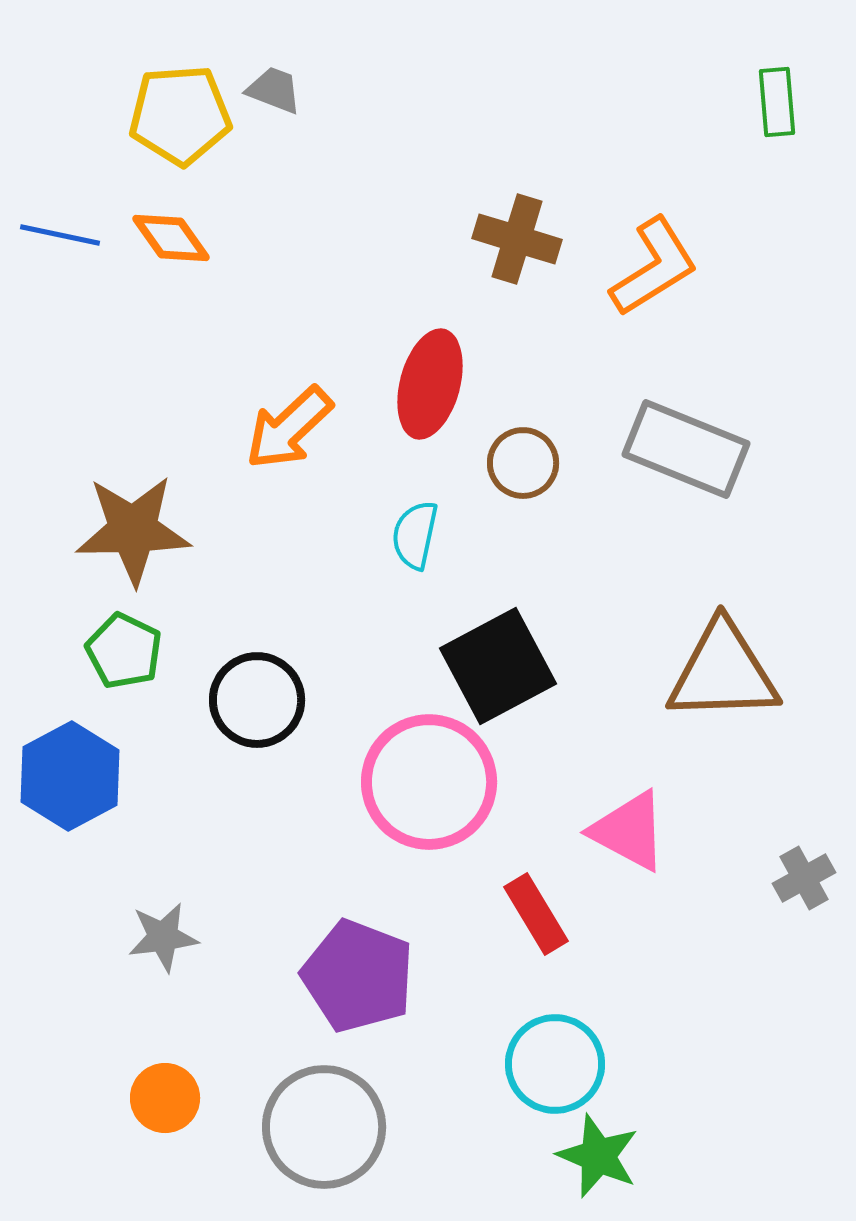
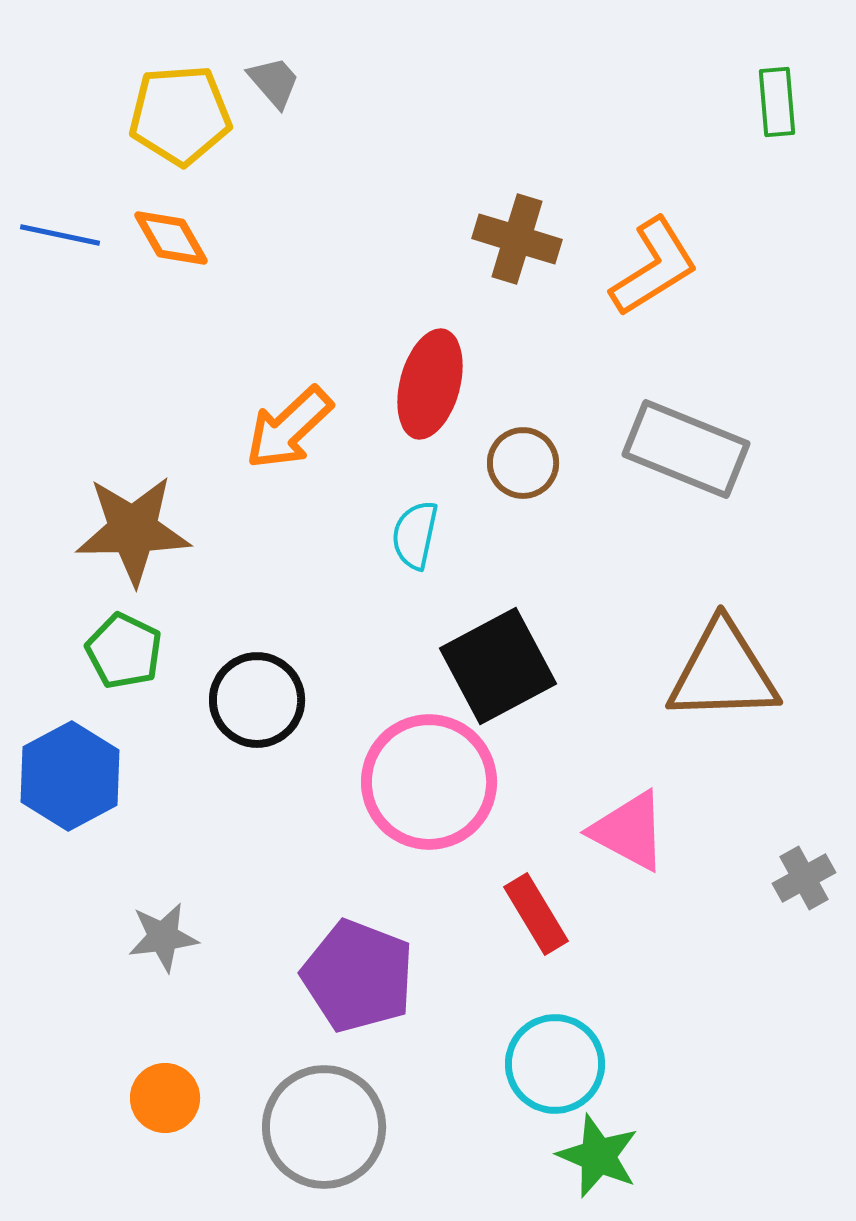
gray trapezoid: moved 8 px up; rotated 28 degrees clockwise
orange diamond: rotated 6 degrees clockwise
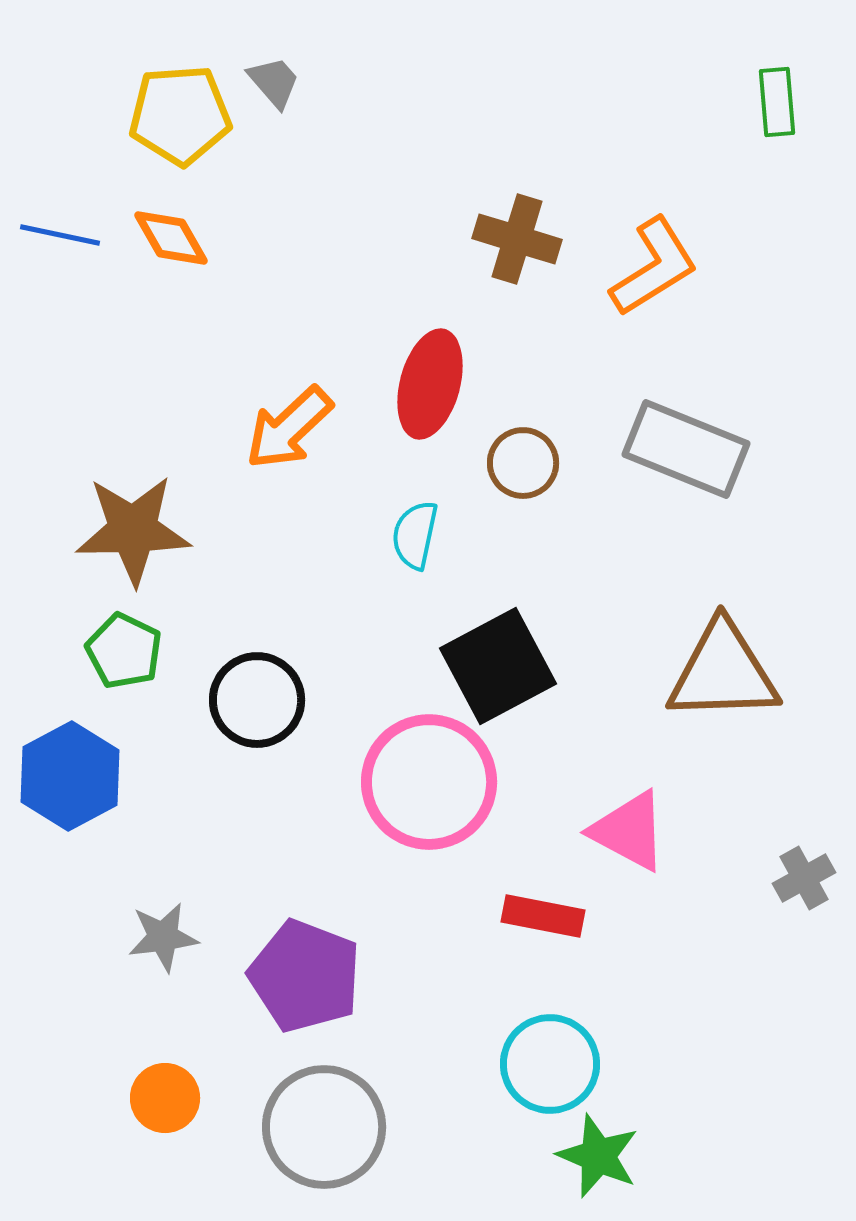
red rectangle: moved 7 px right, 2 px down; rotated 48 degrees counterclockwise
purple pentagon: moved 53 px left
cyan circle: moved 5 px left
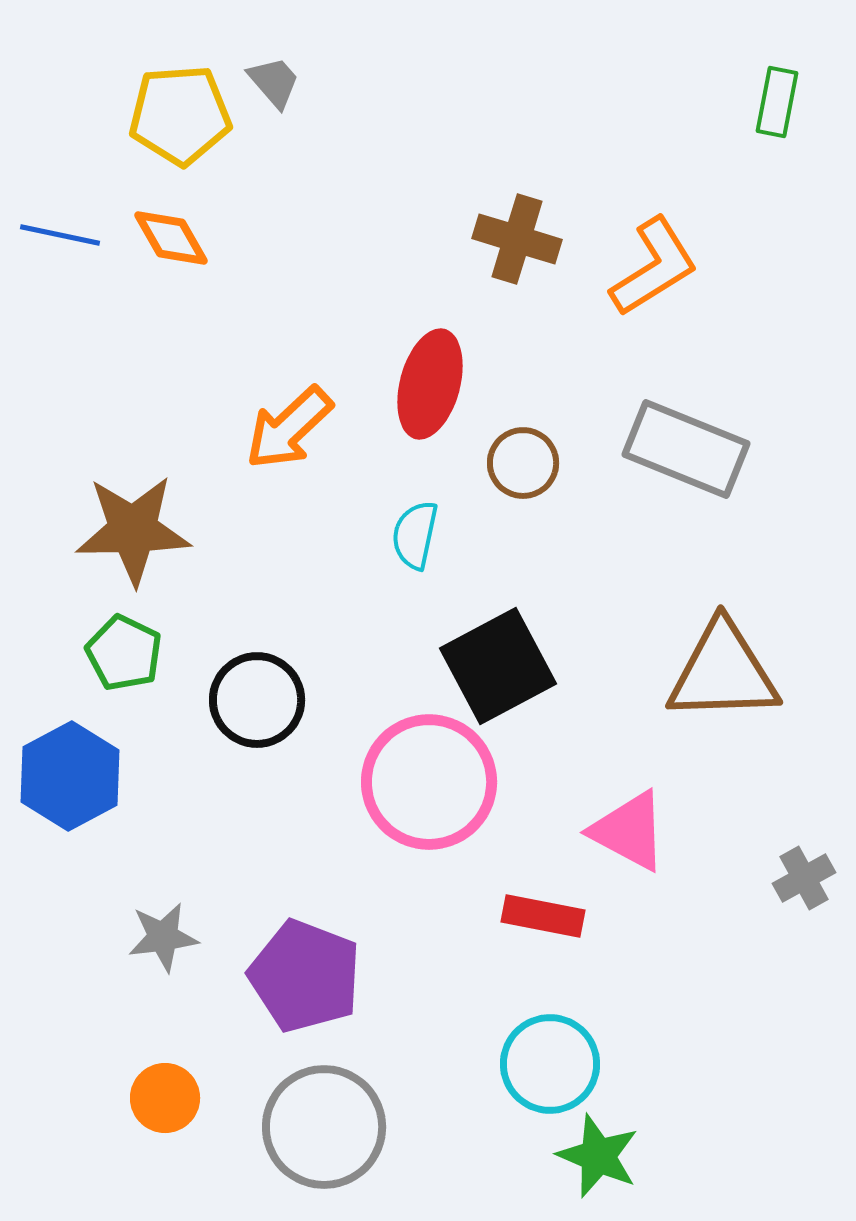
green rectangle: rotated 16 degrees clockwise
green pentagon: moved 2 px down
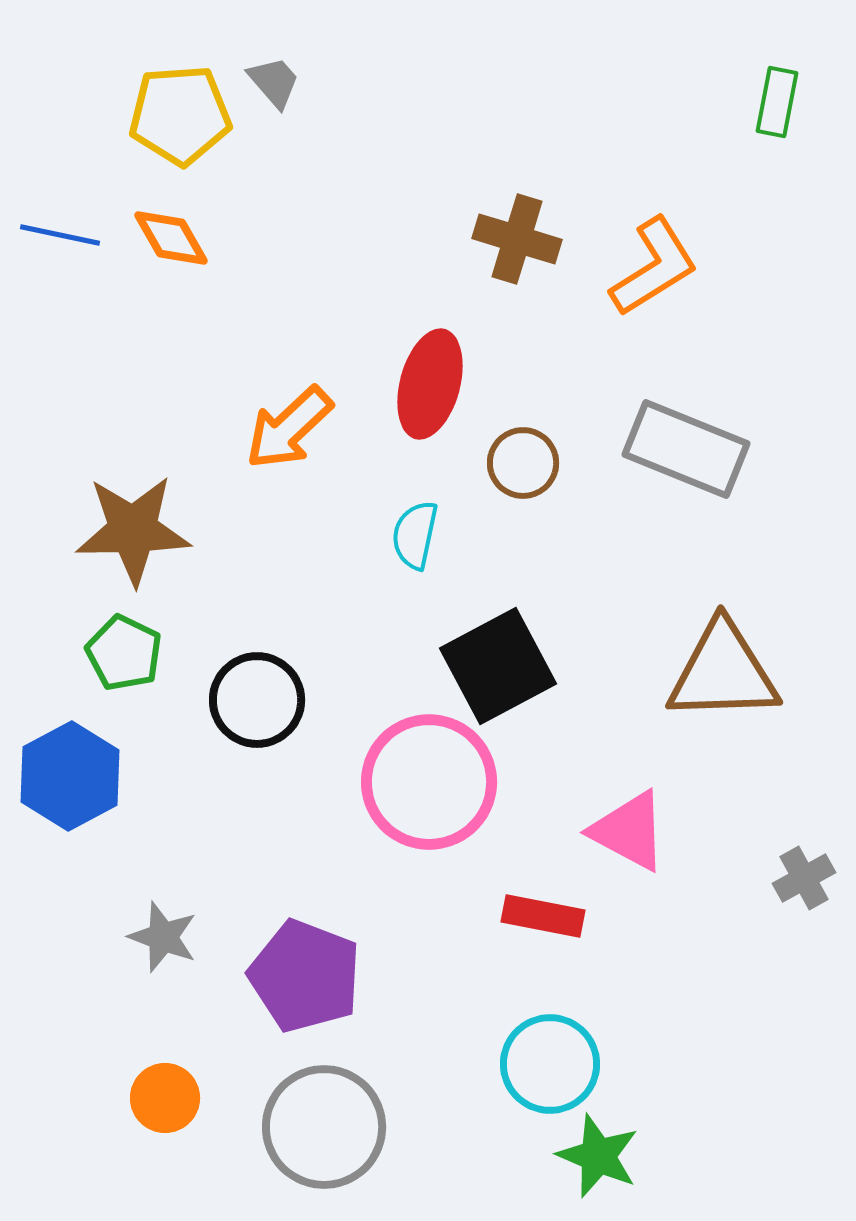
gray star: rotated 28 degrees clockwise
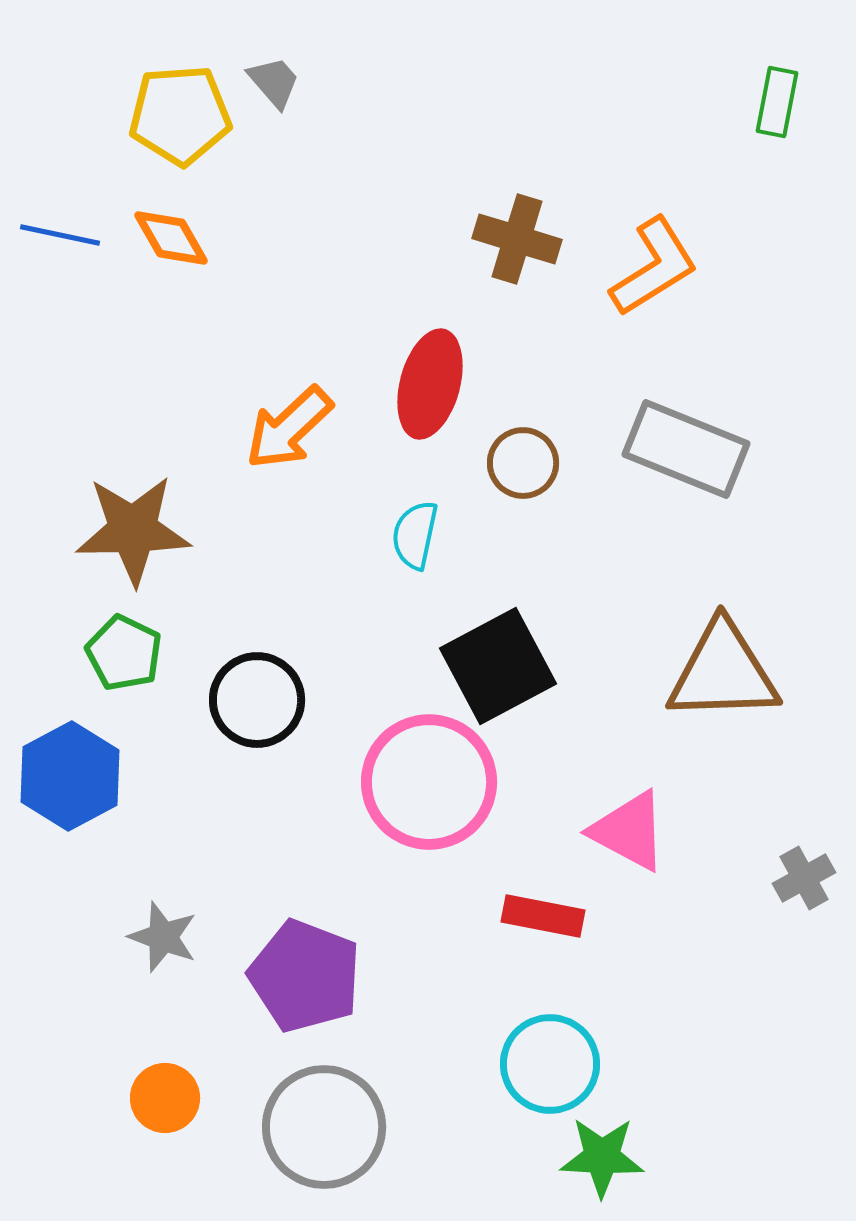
green star: moved 4 px right, 1 px down; rotated 20 degrees counterclockwise
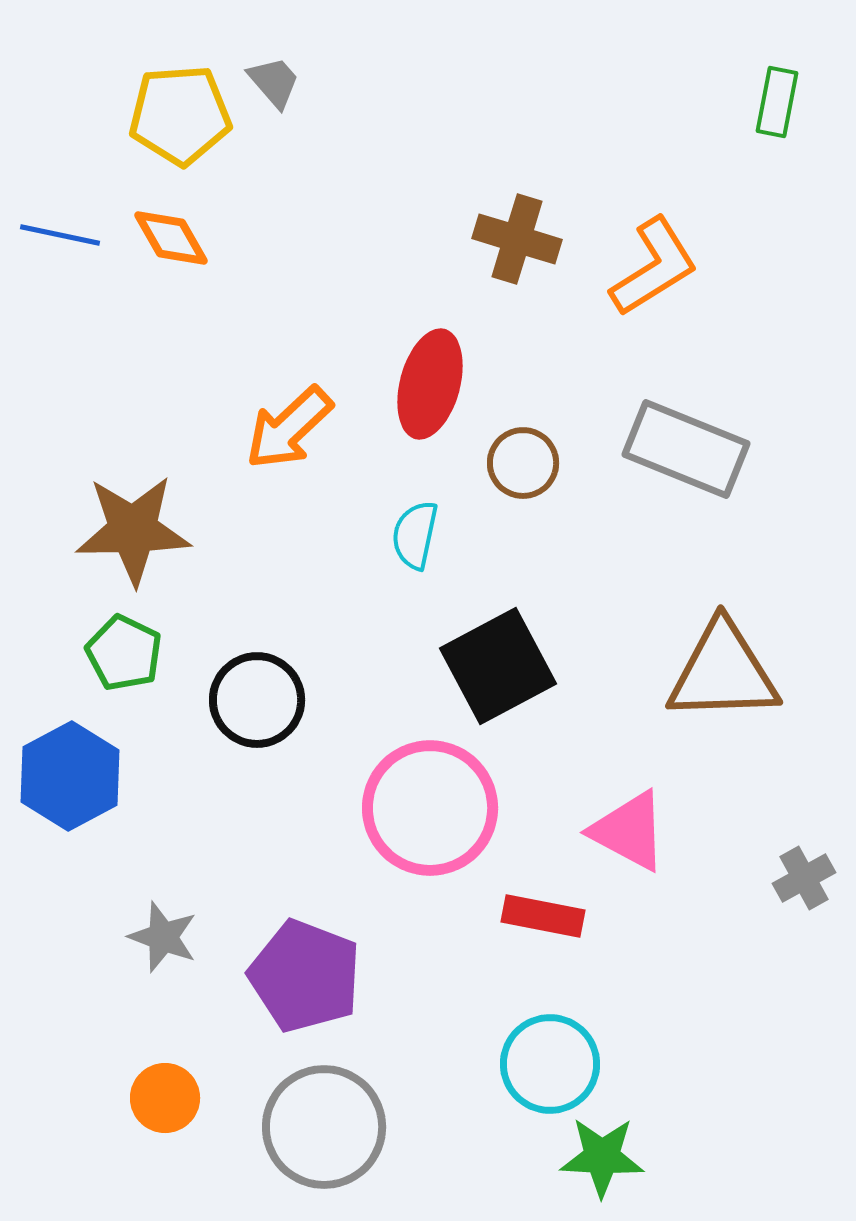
pink circle: moved 1 px right, 26 px down
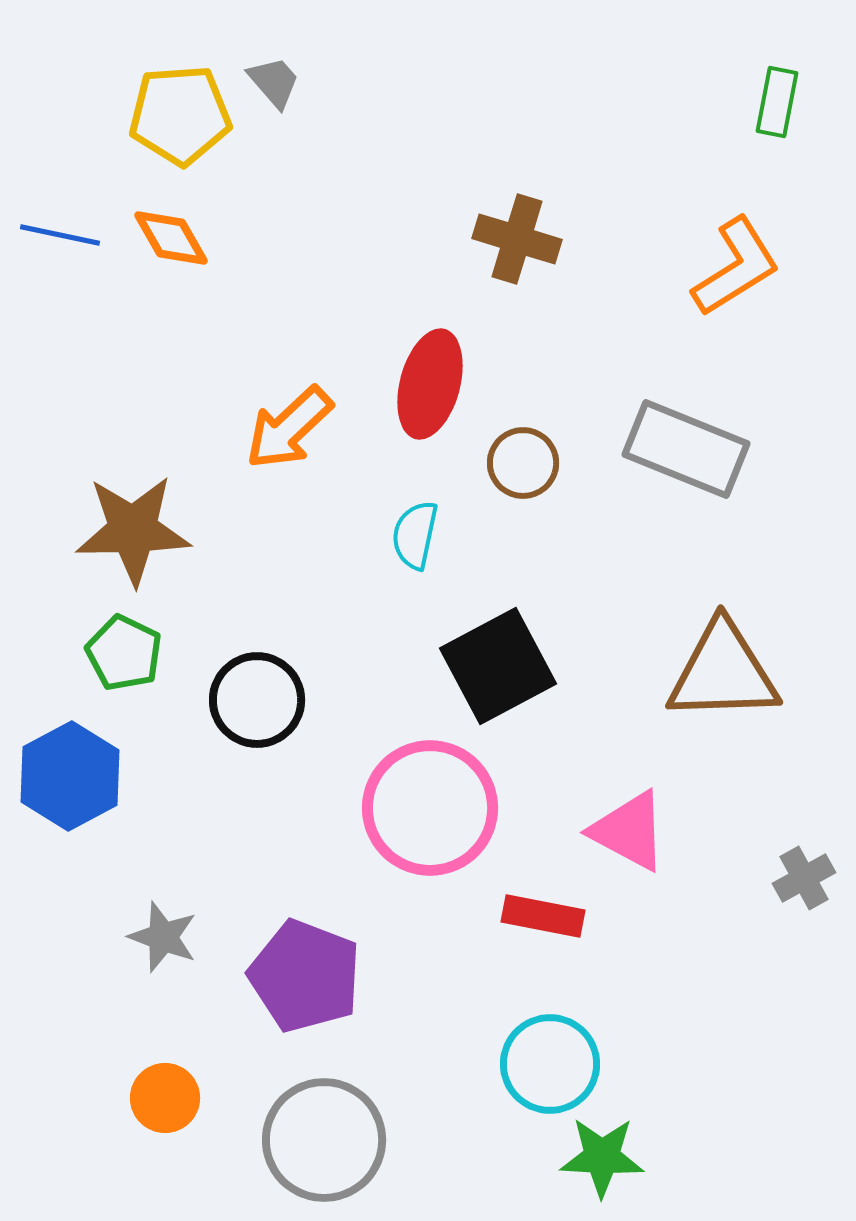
orange L-shape: moved 82 px right
gray circle: moved 13 px down
